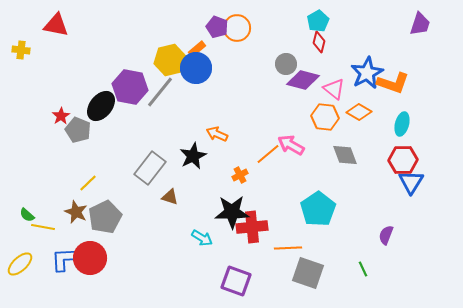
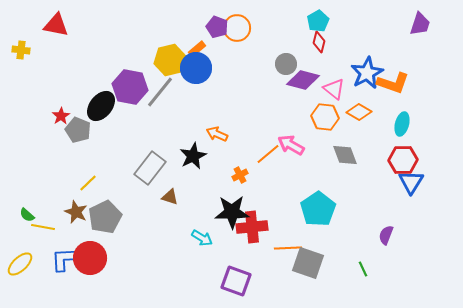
gray square at (308, 273): moved 10 px up
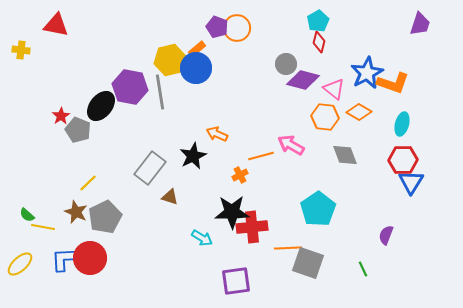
gray line at (160, 92): rotated 48 degrees counterclockwise
orange line at (268, 154): moved 7 px left, 2 px down; rotated 25 degrees clockwise
purple square at (236, 281): rotated 28 degrees counterclockwise
